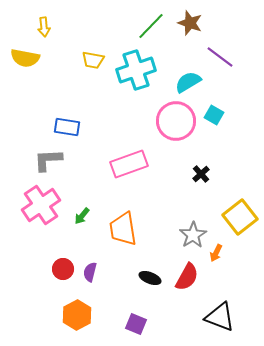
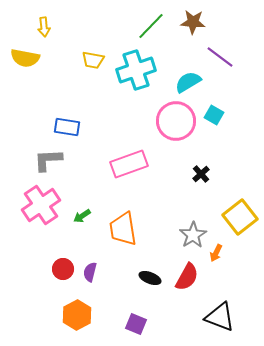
brown star: moved 3 px right, 1 px up; rotated 15 degrees counterclockwise
green arrow: rotated 18 degrees clockwise
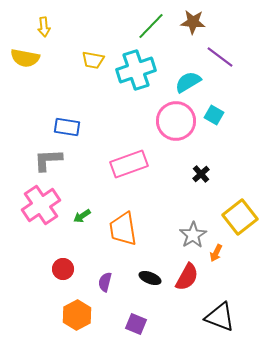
purple semicircle: moved 15 px right, 10 px down
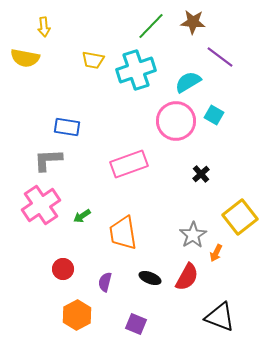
orange trapezoid: moved 4 px down
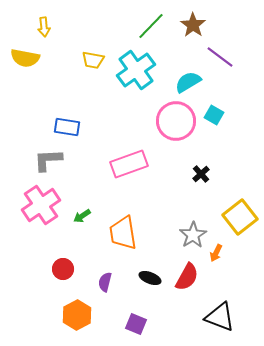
brown star: moved 3 px down; rotated 30 degrees clockwise
cyan cross: rotated 18 degrees counterclockwise
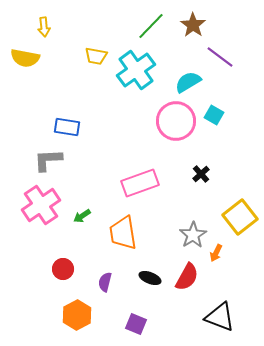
yellow trapezoid: moved 3 px right, 4 px up
pink rectangle: moved 11 px right, 19 px down
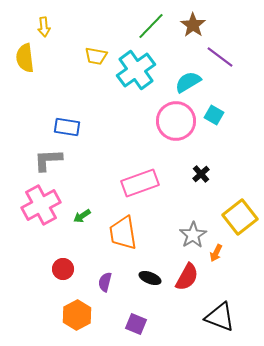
yellow semicircle: rotated 72 degrees clockwise
pink cross: rotated 6 degrees clockwise
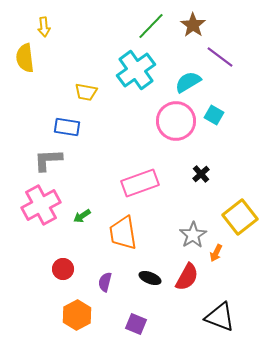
yellow trapezoid: moved 10 px left, 36 px down
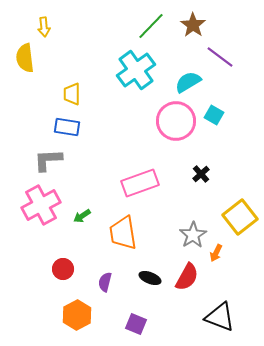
yellow trapezoid: moved 14 px left, 2 px down; rotated 80 degrees clockwise
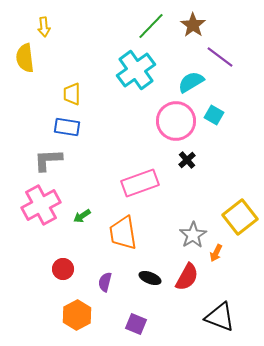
cyan semicircle: moved 3 px right
black cross: moved 14 px left, 14 px up
